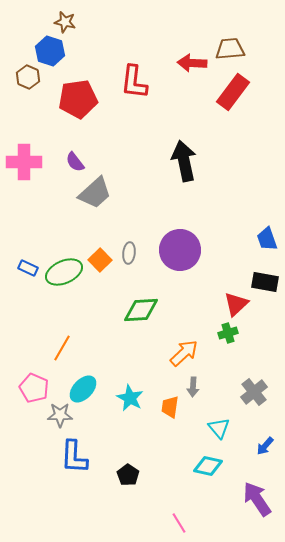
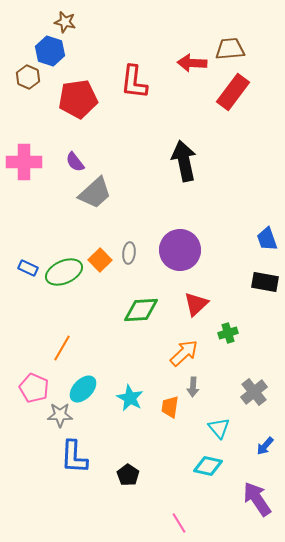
red triangle: moved 40 px left
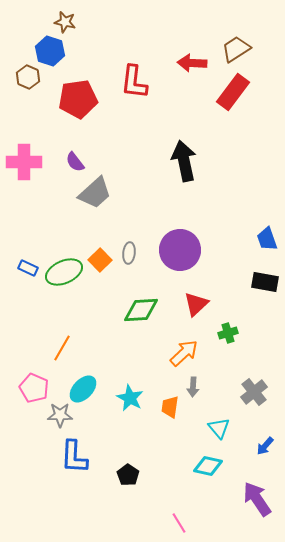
brown trapezoid: moved 6 px right; rotated 28 degrees counterclockwise
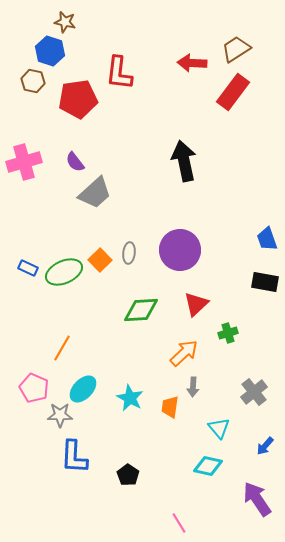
brown hexagon: moved 5 px right, 4 px down; rotated 10 degrees counterclockwise
red L-shape: moved 15 px left, 9 px up
pink cross: rotated 16 degrees counterclockwise
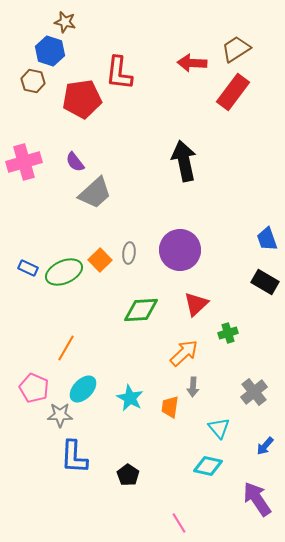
red pentagon: moved 4 px right
black rectangle: rotated 20 degrees clockwise
orange line: moved 4 px right
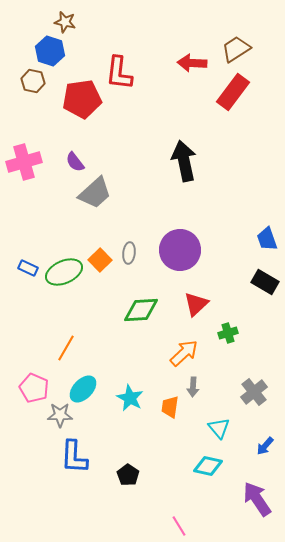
pink line: moved 3 px down
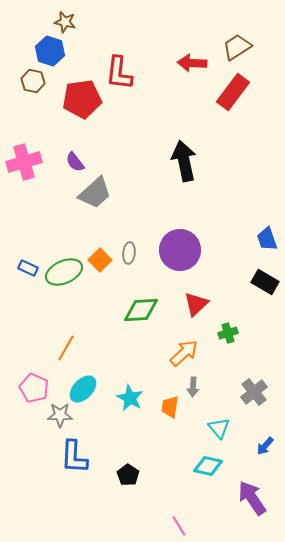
brown trapezoid: moved 1 px right, 2 px up
purple arrow: moved 5 px left, 1 px up
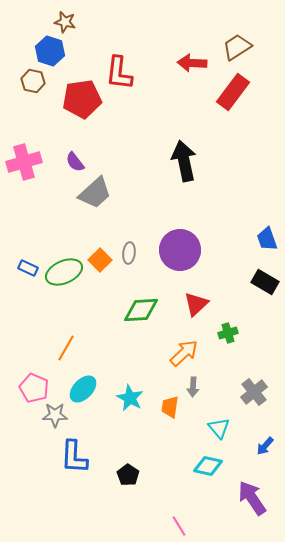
gray star: moved 5 px left
